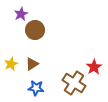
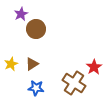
brown circle: moved 1 px right, 1 px up
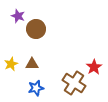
purple star: moved 3 px left, 2 px down; rotated 24 degrees counterclockwise
brown triangle: rotated 32 degrees clockwise
blue star: rotated 21 degrees counterclockwise
